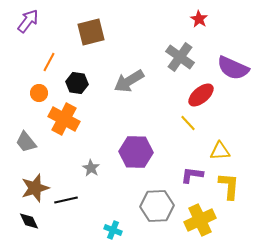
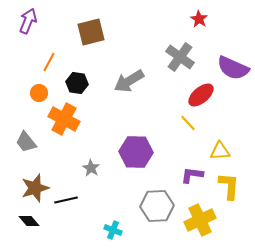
purple arrow: rotated 15 degrees counterclockwise
black diamond: rotated 15 degrees counterclockwise
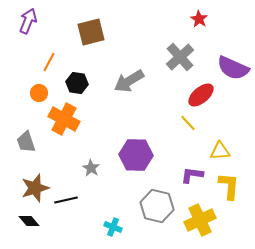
gray cross: rotated 12 degrees clockwise
gray trapezoid: rotated 20 degrees clockwise
purple hexagon: moved 3 px down
gray hexagon: rotated 16 degrees clockwise
cyan cross: moved 3 px up
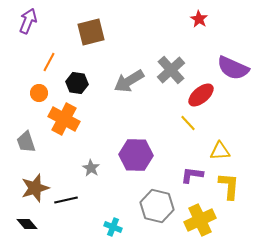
gray cross: moved 9 px left, 13 px down
black diamond: moved 2 px left, 3 px down
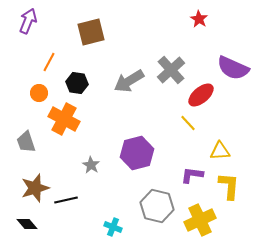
purple hexagon: moved 1 px right, 2 px up; rotated 16 degrees counterclockwise
gray star: moved 3 px up
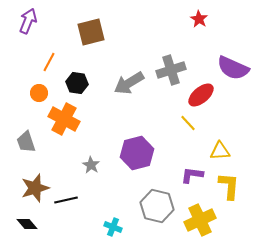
gray cross: rotated 24 degrees clockwise
gray arrow: moved 2 px down
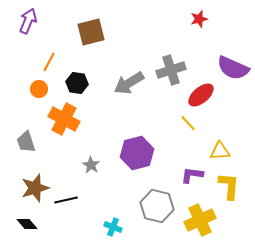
red star: rotated 24 degrees clockwise
orange circle: moved 4 px up
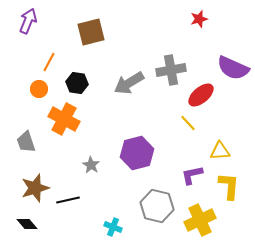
gray cross: rotated 8 degrees clockwise
purple L-shape: rotated 20 degrees counterclockwise
black line: moved 2 px right
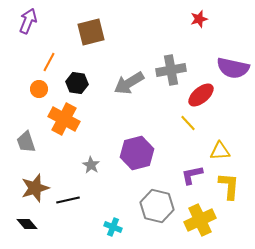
purple semicircle: rotated 12 degrees counterclockwise
